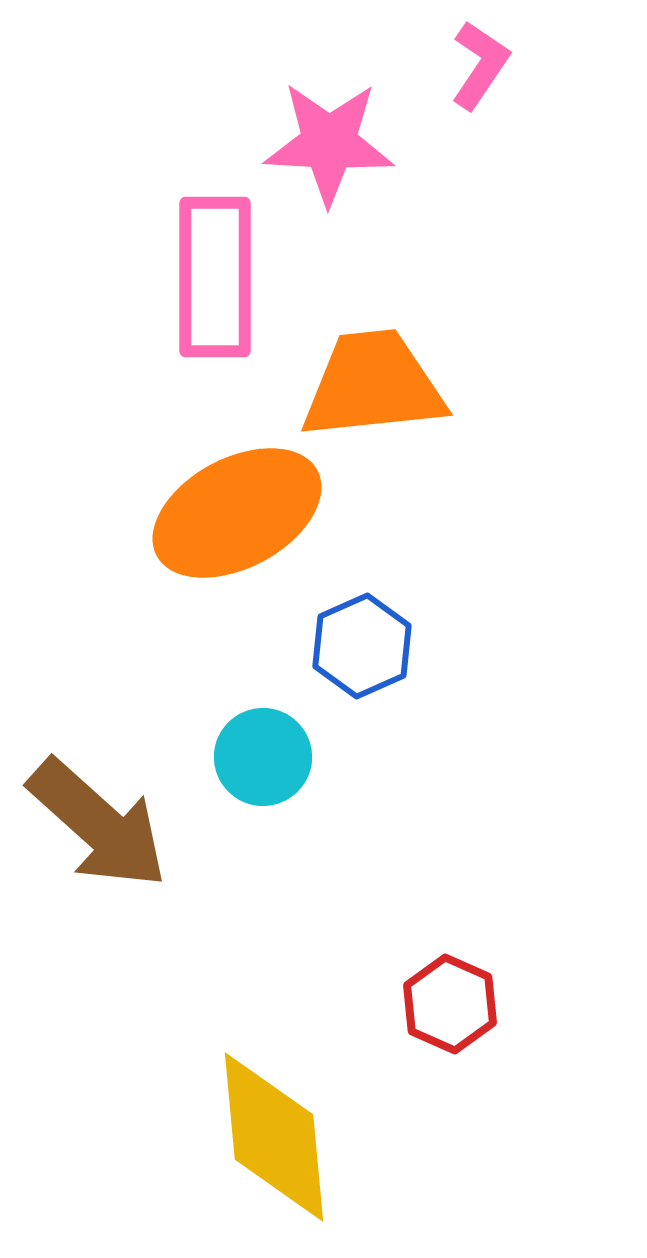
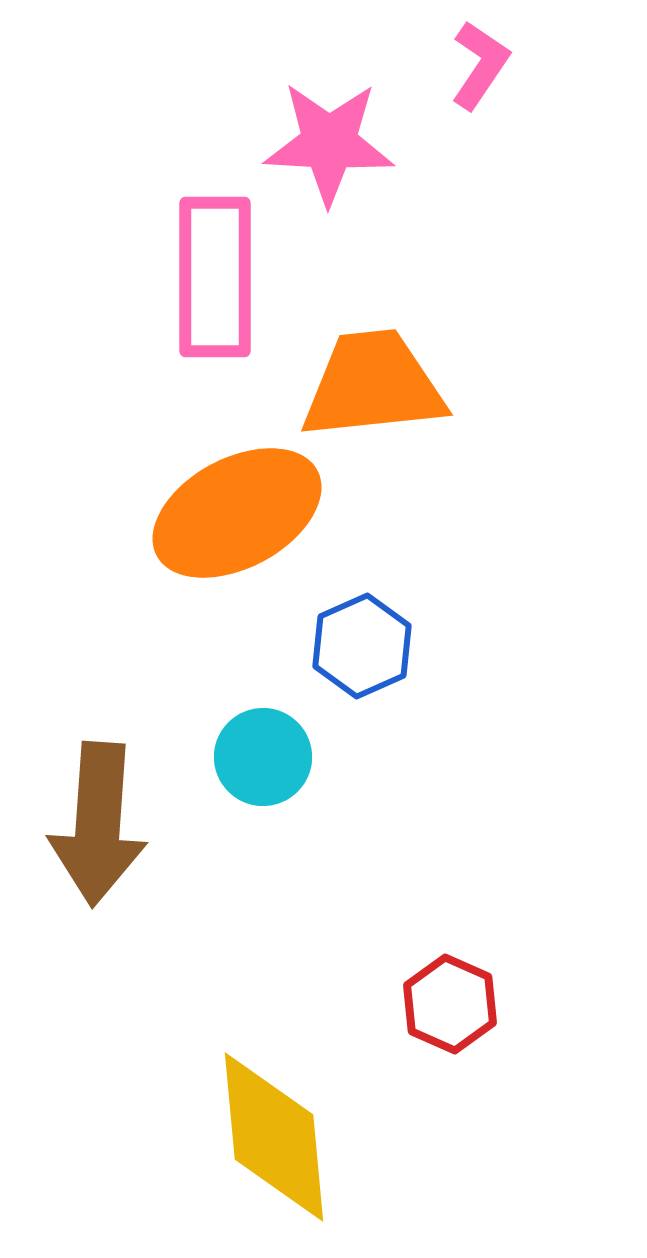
brown arrow: rotated 52 degrees clockwise
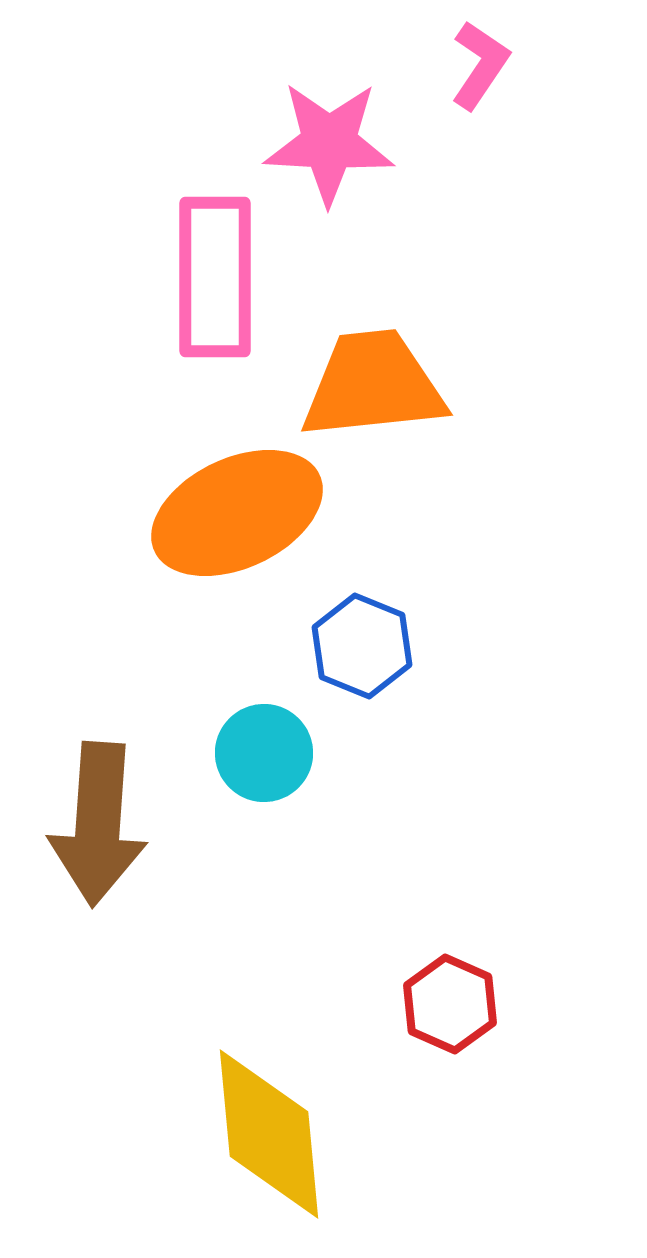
orange ellipse: rotated 3 degrees clockwise
blue hexagon: rotated 14 degrees counterclockwise
cyan circle: moved 1 px right, 4 px up
yellow diamond: moved 5 px left, 3 px up
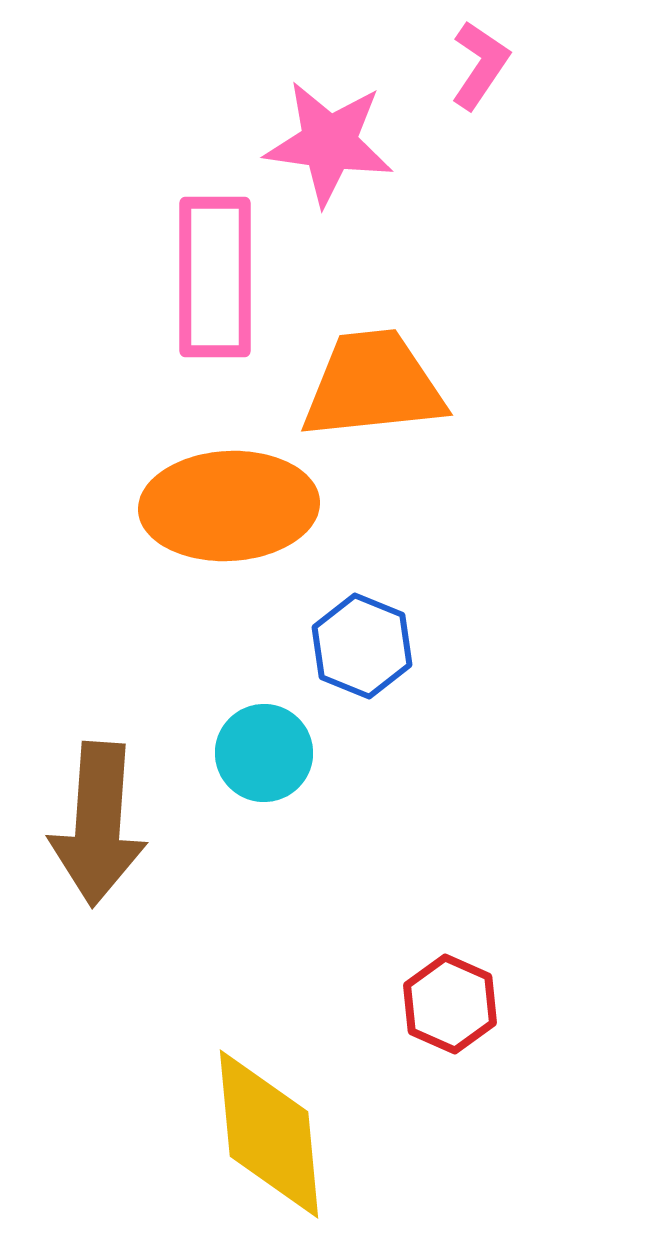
pink star: rotated 5 degrees clockwise
orange ellipse: moved 8 px left, 7 px up; rotated 22 degrees clockwise
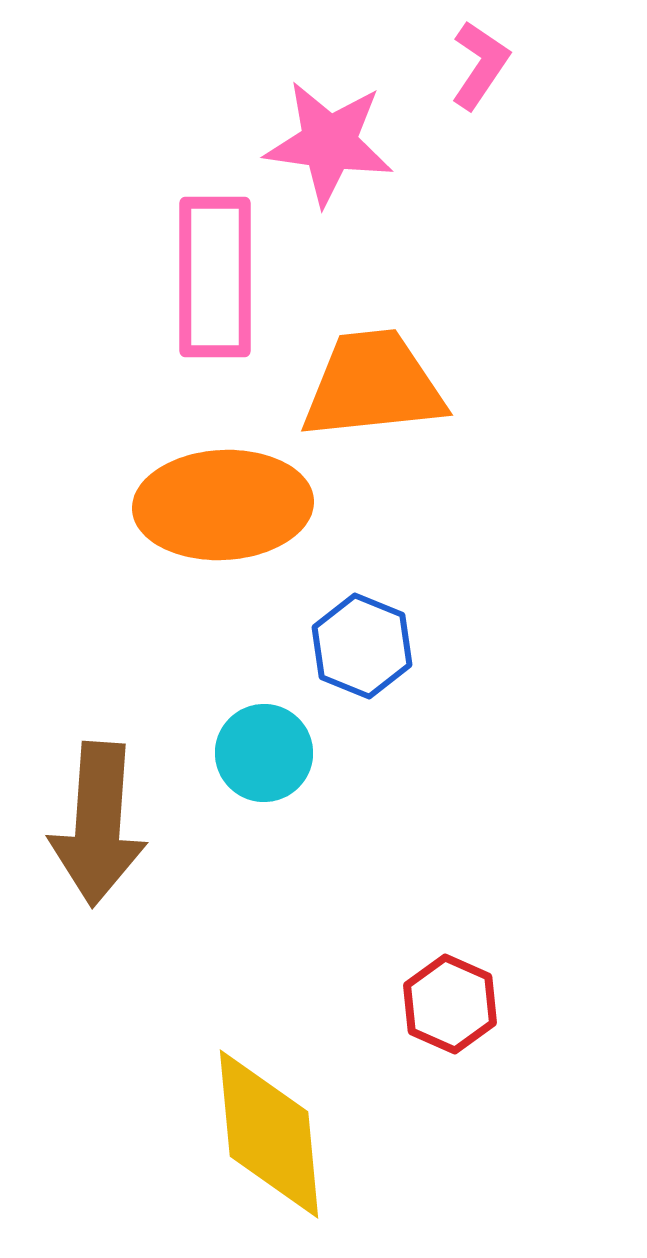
orange ellipse: moved 6 px left, 1 px up
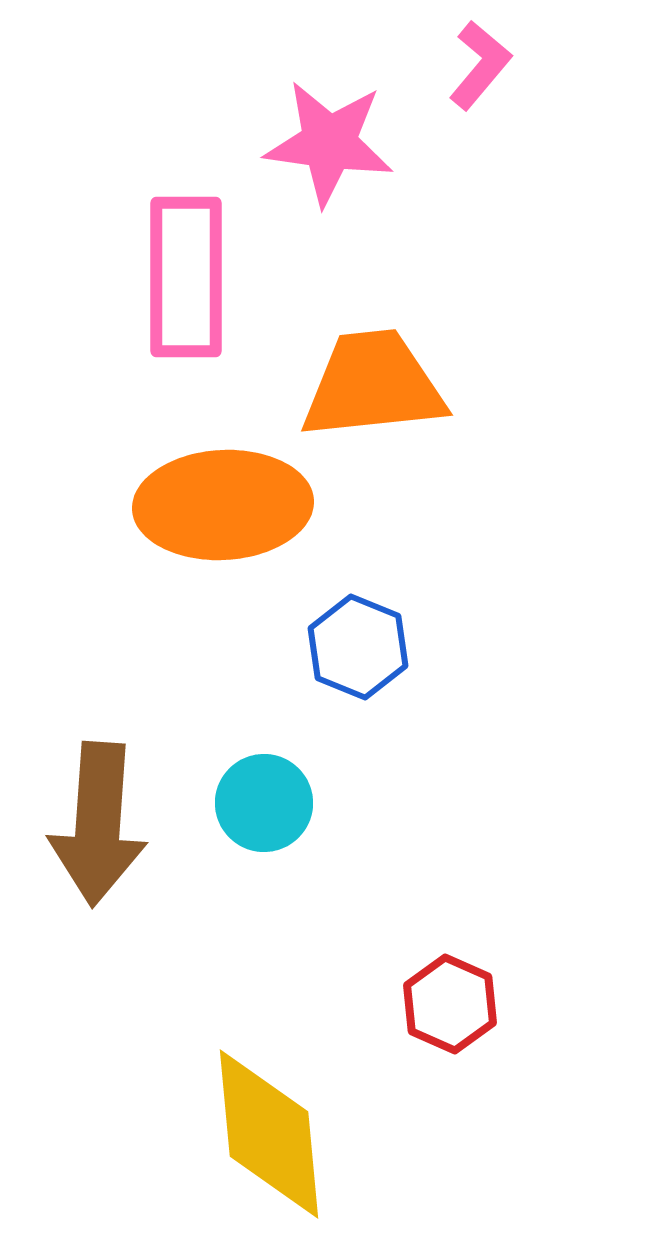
pink L-shape: rotated 6 degrees clockwise
pink rectangle: moved 29 px left
blue hexagon: moved 4 px left, 1 px down
cyan circle: moved 50 px down
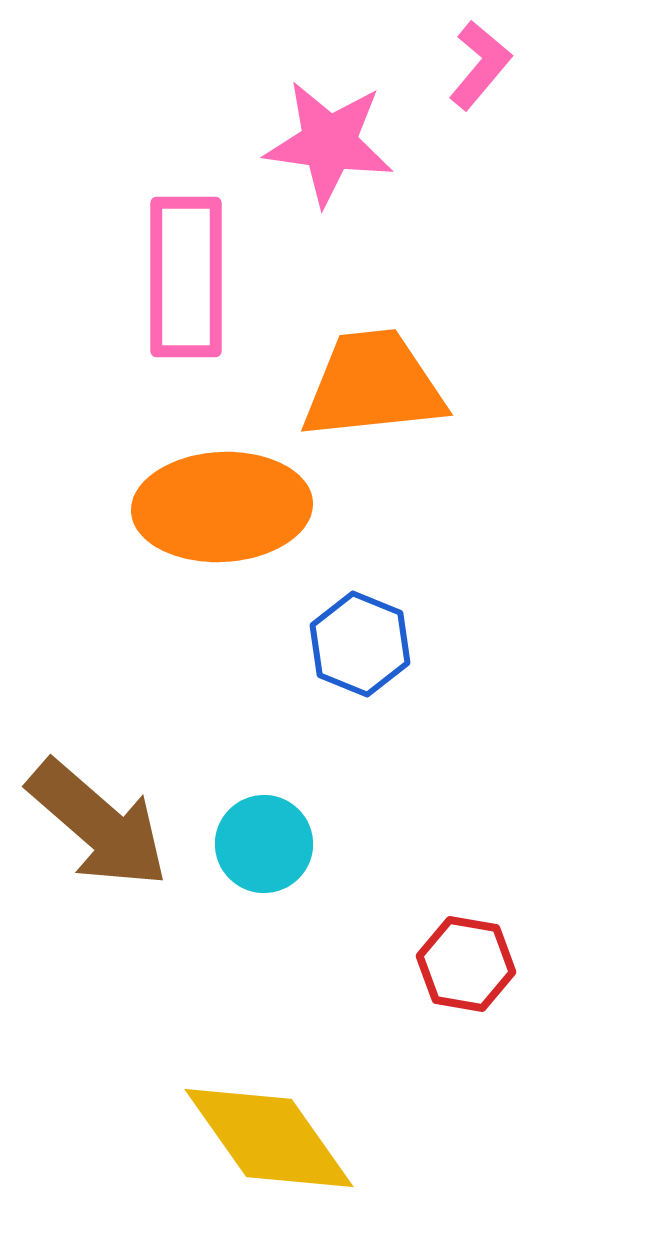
orange ellipse: moved 1 px left, 2 px down
blue hexagon: moved 2 px right, 3 px up
cyan circle: moved 41 px down
brown arrow: rotated 53 degrees counterclockwise
red hexagon: moved 16 px right, 40 px up; rotated 14 degrees counterclockwise
yellow diamond: moved 4 px down; rotated 30 degrees counterclockwise
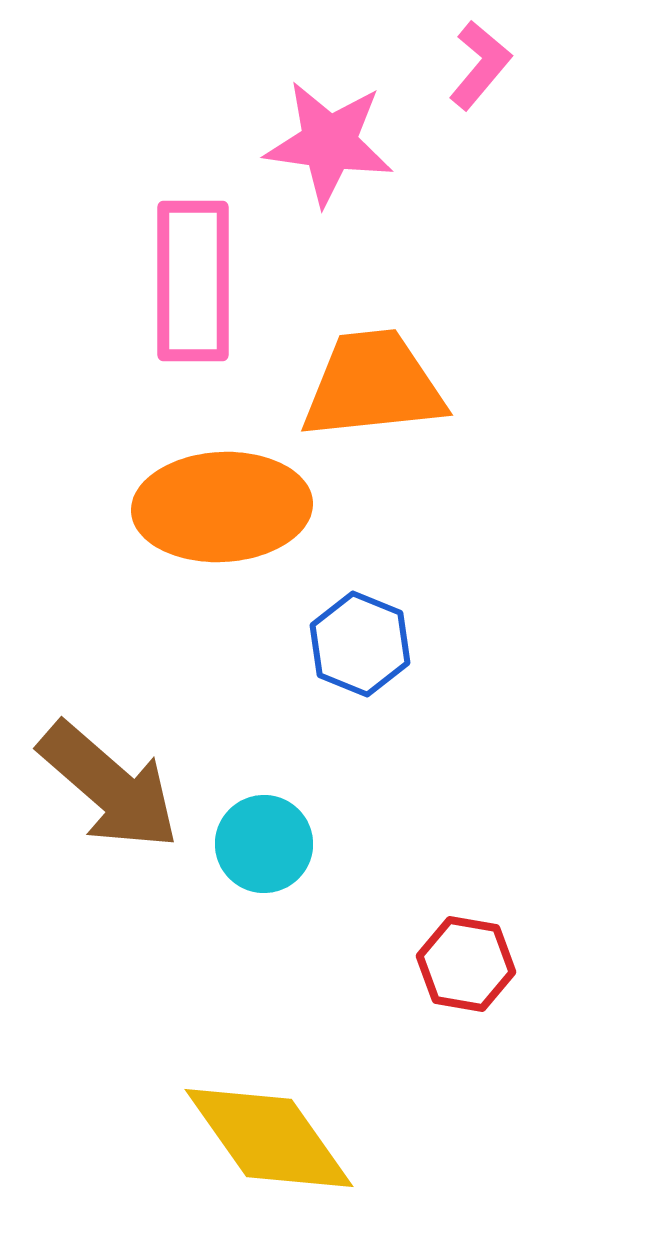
pink rectangle: moved 7 px right, 4 px down
brown arrow: moved 11 px right, 38 px up
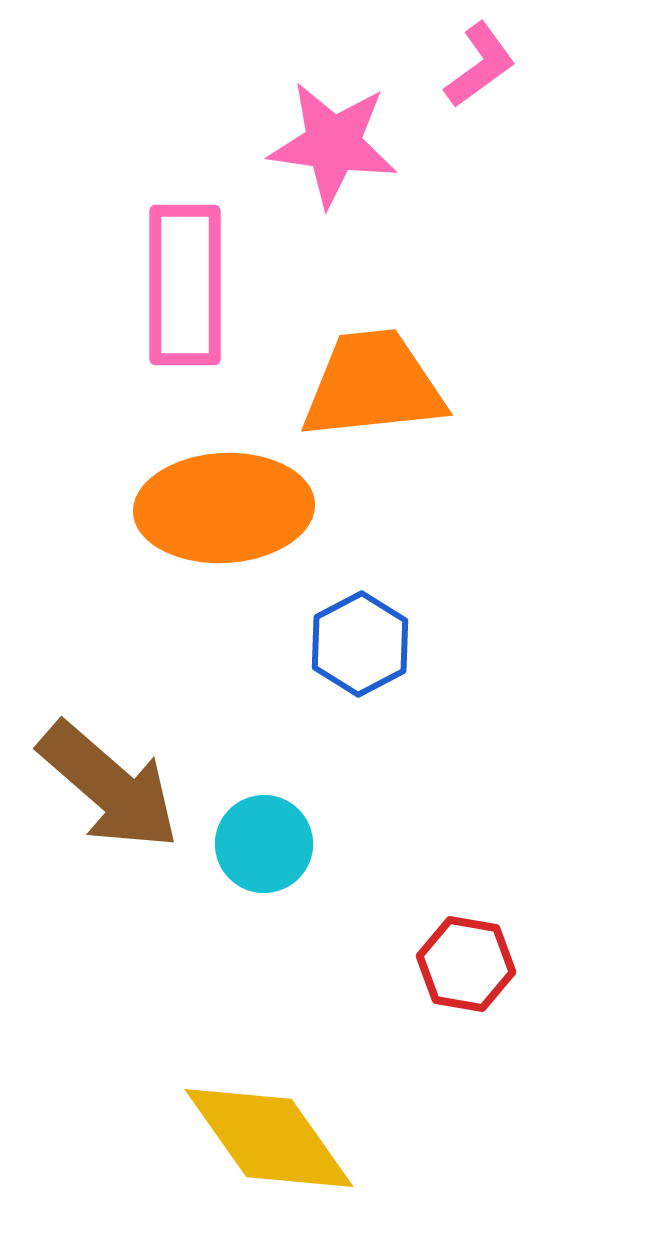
pink L-shape: rotated 14 degrees clockwise
pink star: moved 4 px right, 1 px down
pink rectangle: moved 8 px left, 4 px down
orange ellipse: moved 2 px right, 1 px down
blue hexagon: rotated 10 degrees clockwise
